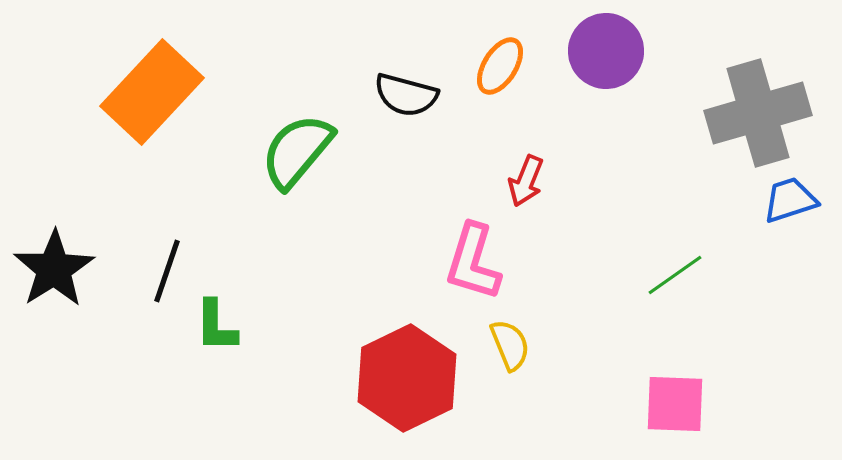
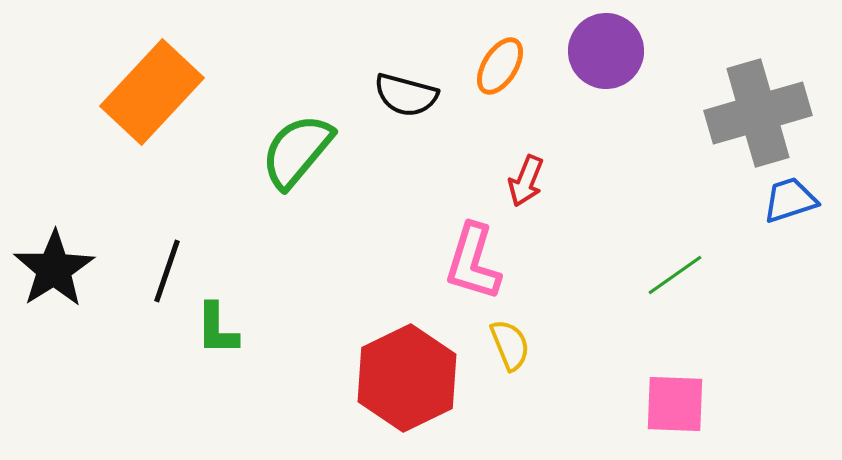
green L-shape: moved 1 px right, 3 px down
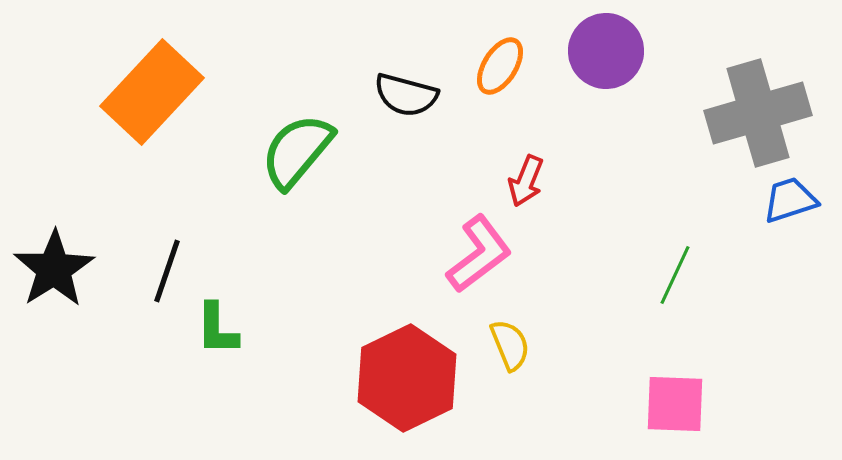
pink L-shape: moved 6 px right, 8 px up; rotated 144 degrees counterclockwise
green line: rotated 30 degrees counterclockwise
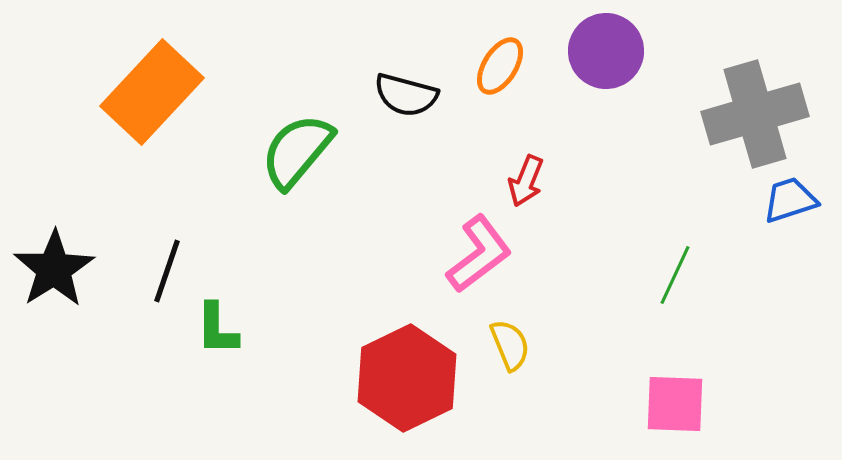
gray cross: moved 3 px left, 1 px down
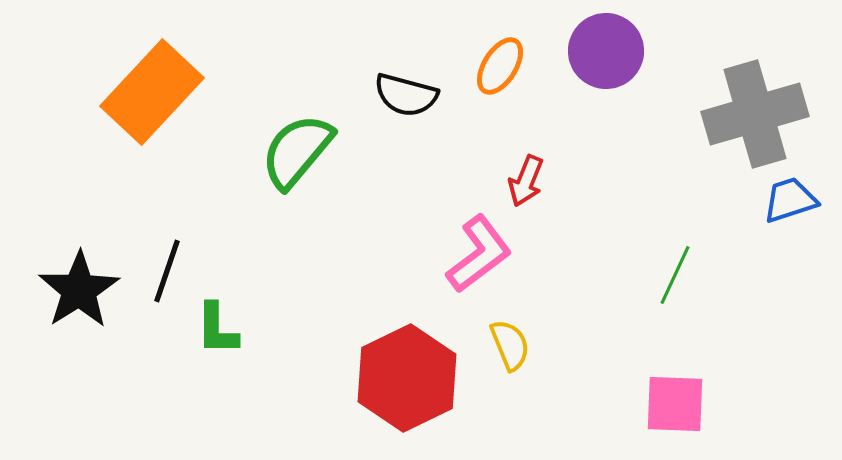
black star: moved 25 px right, 21 px down
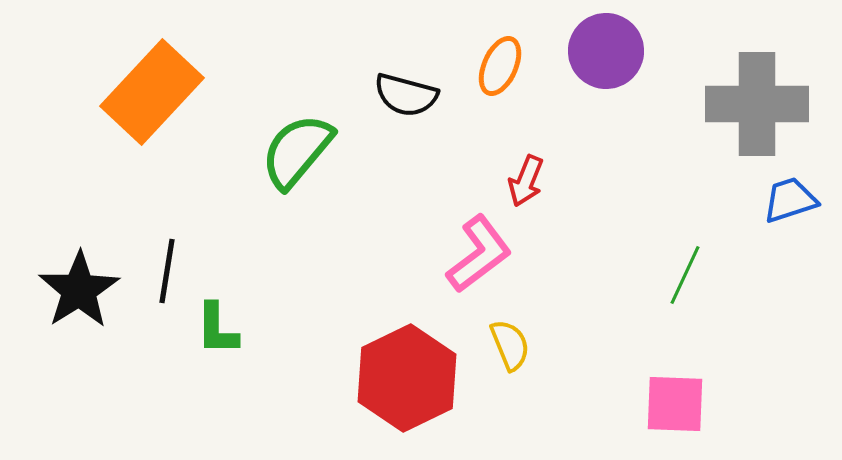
orange ellipse: rotated 8 degrees counterclockwise
gray cross: moved 2 px right, 10 px up; rotated 16 degrees clockwise
black line: rotated 10 degrees counterclockwise
green line: moved 10 px right
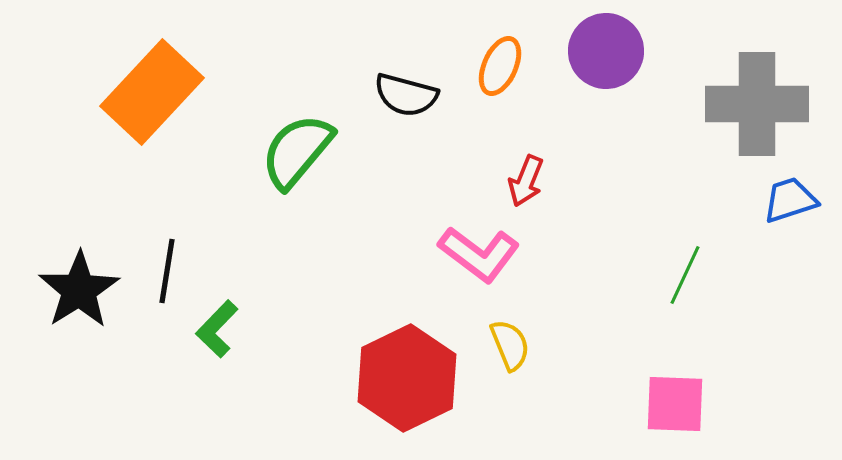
pink L-shape: rotated 74 degrees clockwise
green L-shape: rotated 44 degrees clockwise
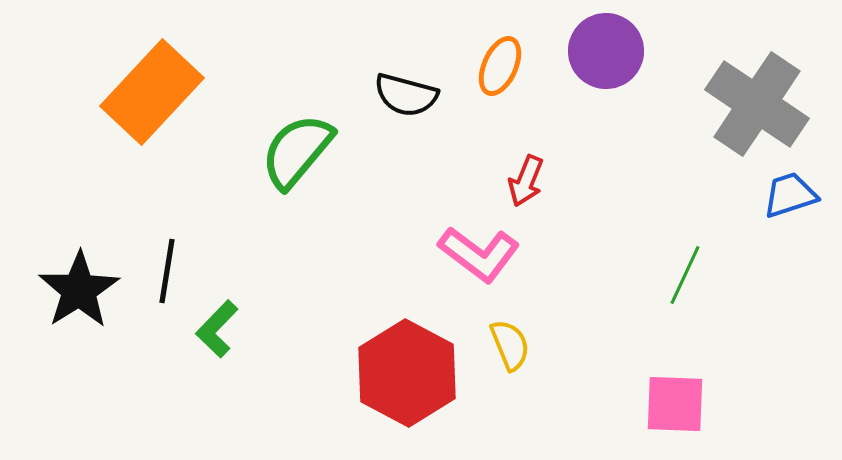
gray cross: rotated 34 degrees clockwise
blue trapezoid: moved 5 px up
red hexagon: moved 5 px up; rotated 6 degrees counterclockwise
